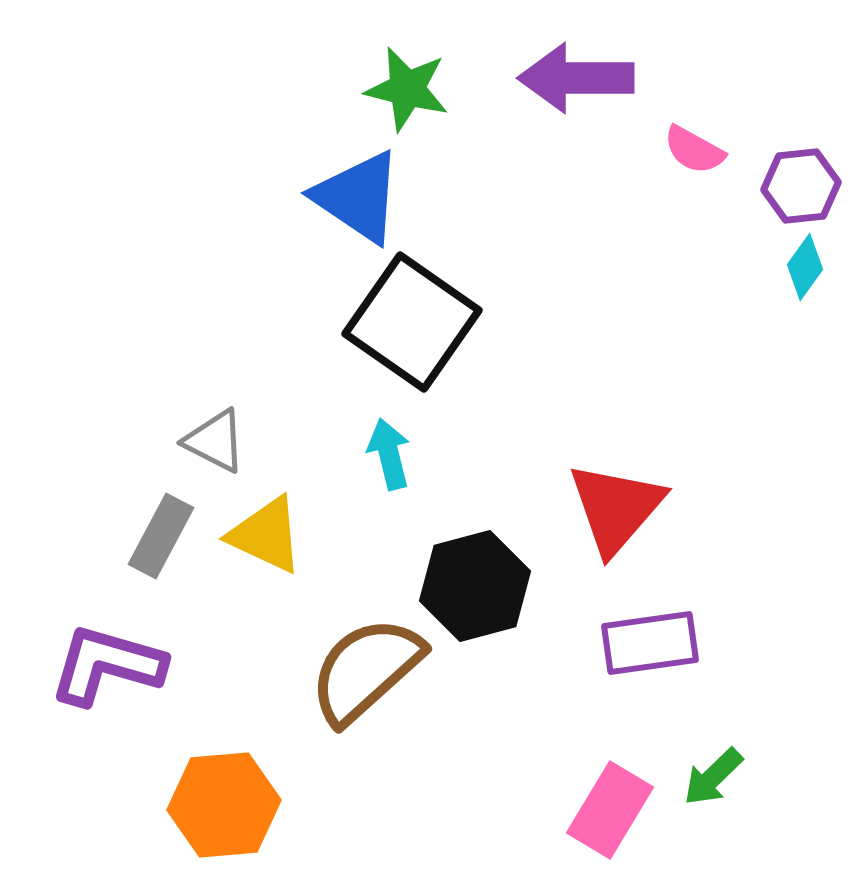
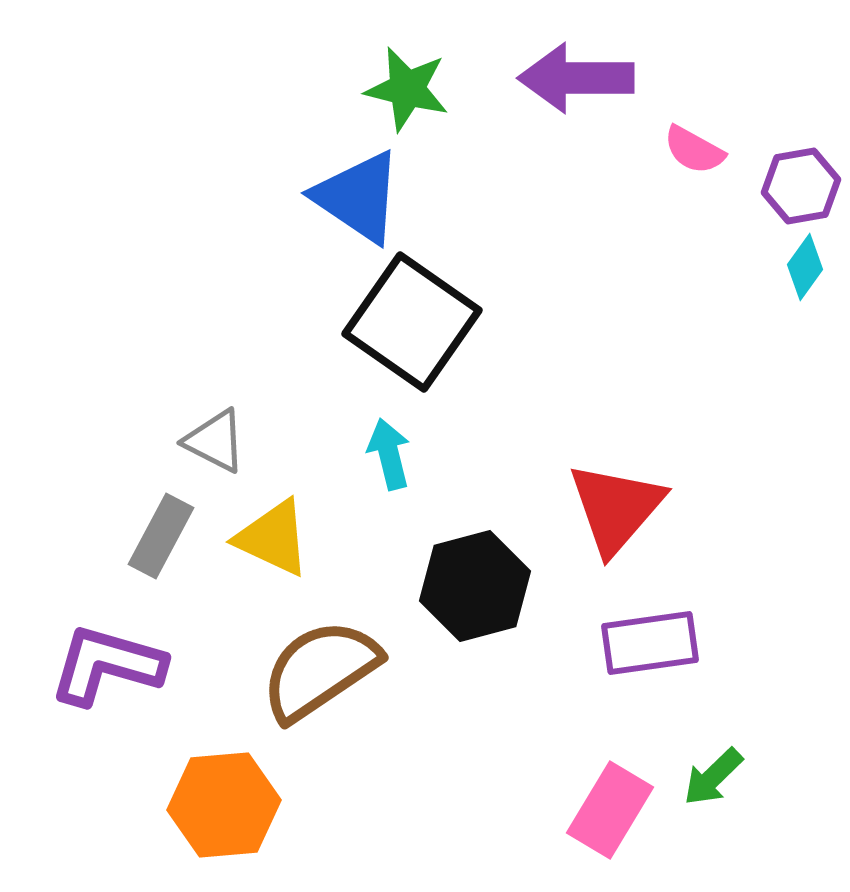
purple hexagon: rotated 4 degrees counterclockwise
yellow triangle: moved 7 px right, 3 px down
brown semicircle: moved 46 px left; rotated 8 degrees clockwise
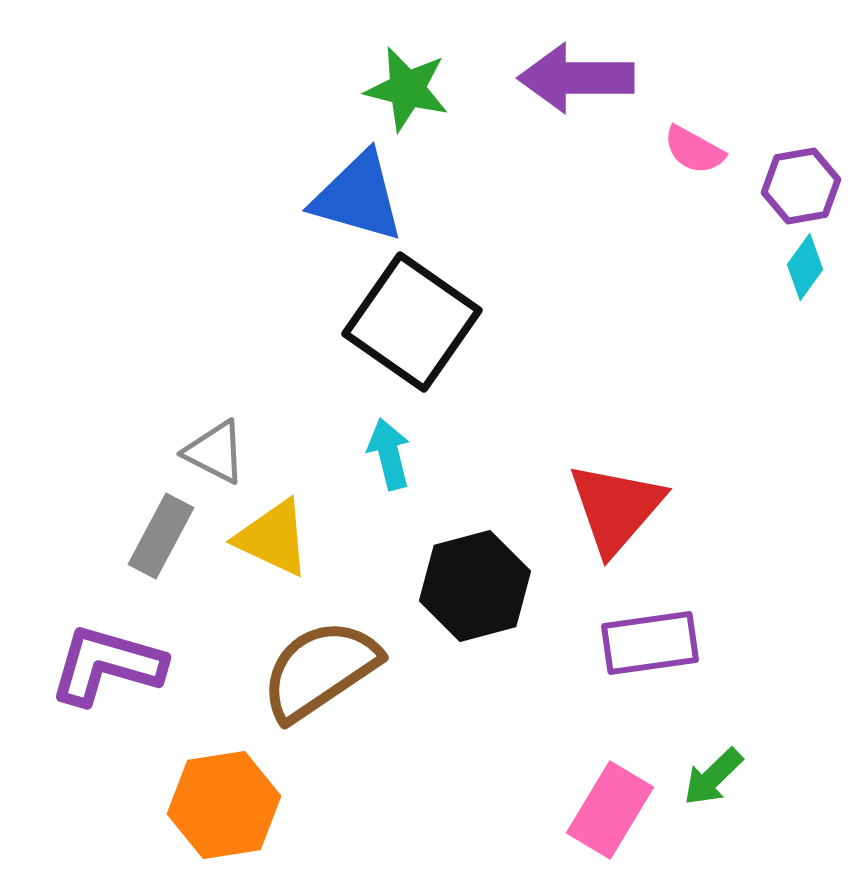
blue triangle: rotated 18 degrees counterclockwise
gray triangle: moved 11 px down
orange hexagon: rotated 4 degrees counterclockwise
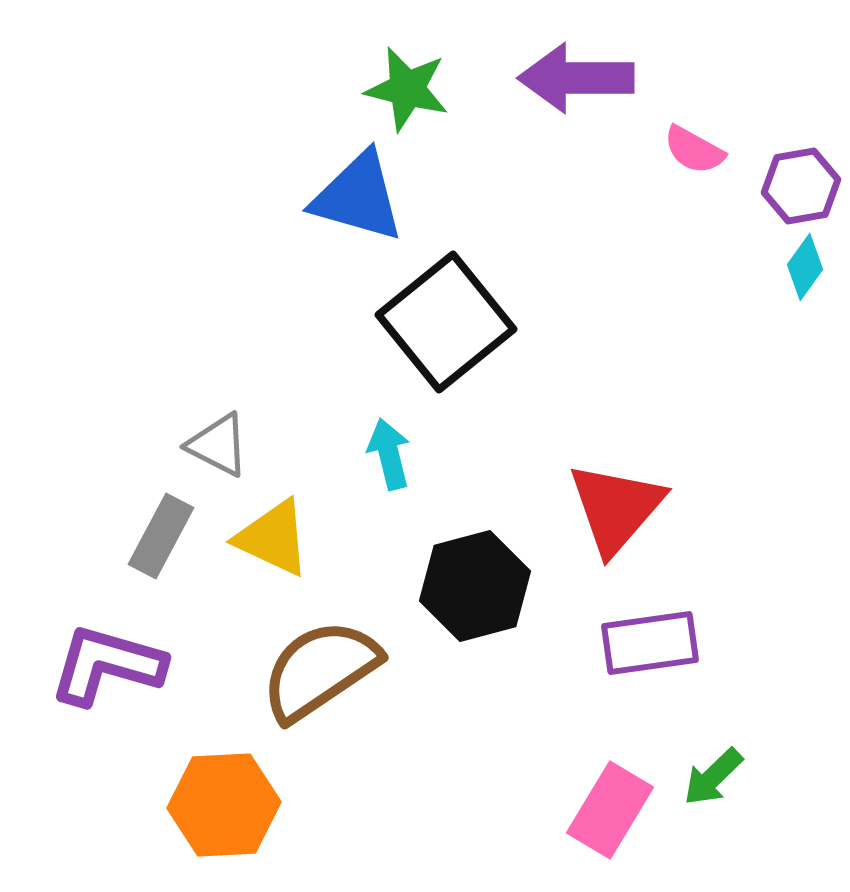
black square: moved 34 px right; rotated 16 degrees clockwise
gray triangle: moved 3 px right, 7 px up
orange hexagon: rotated 6 degrees clockwise
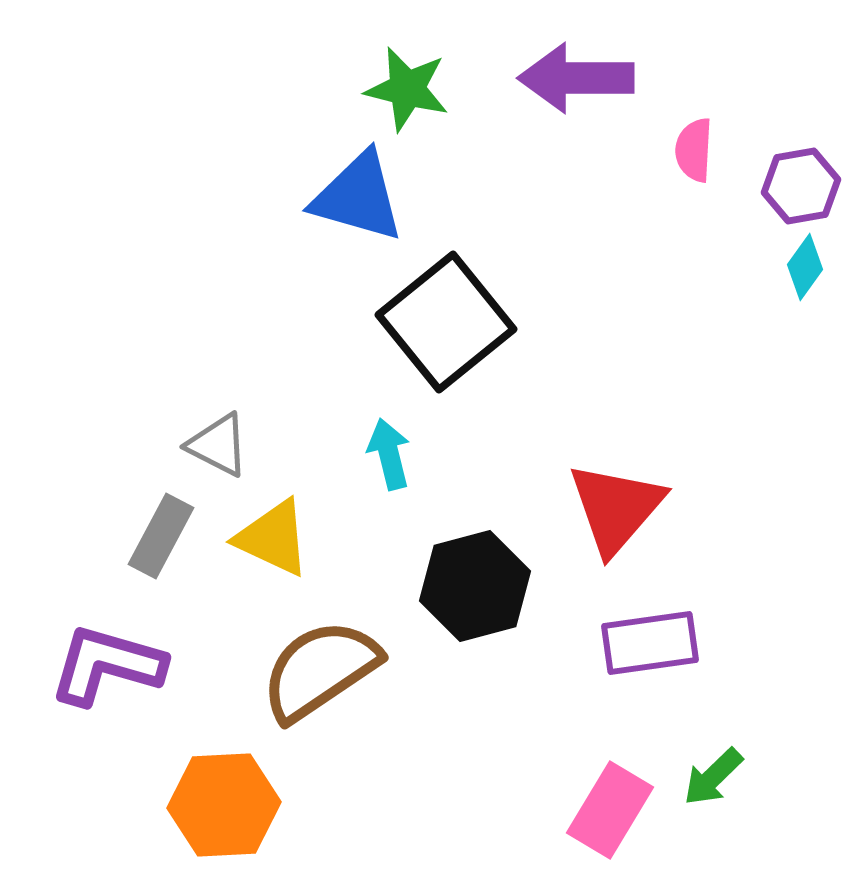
pink semicircle: rotated 64 degrees clockwise
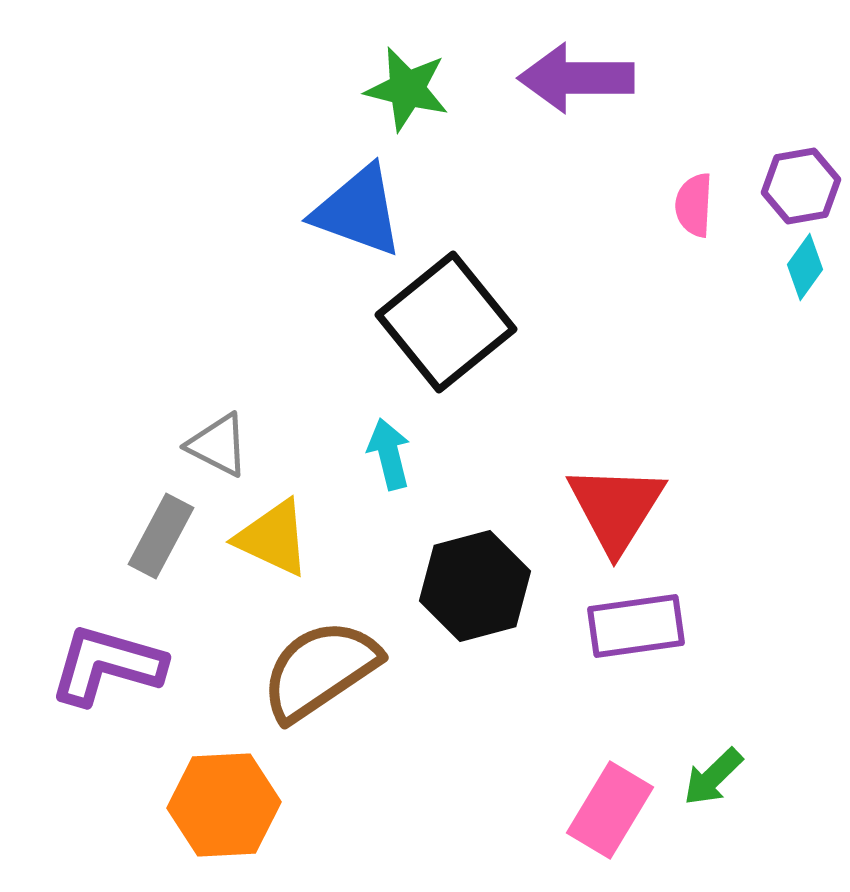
pink semicircle: moved 55 px down
blue triangle: moved 14 px down; rotated 4 degrees clockwise
red triangle: rotated 9 degrees counterclockwise
purple rectangle: moved 14 px left, 17 px up
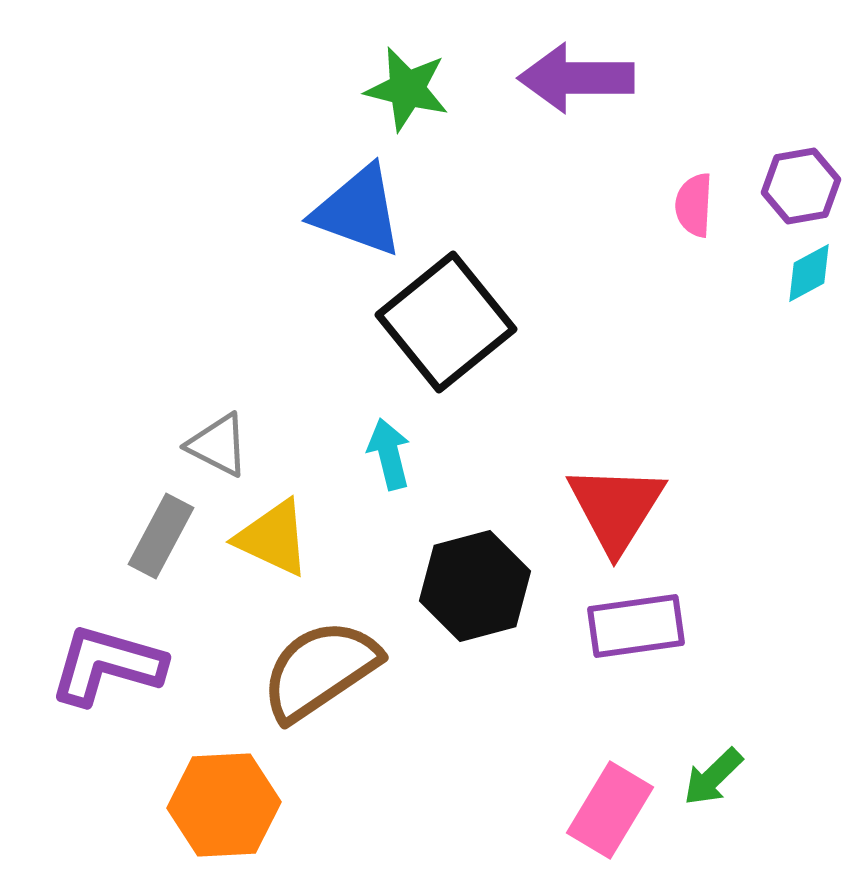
cyan diamond: moved 4 px right, 6 px down; rotated 26 degrees clockwise
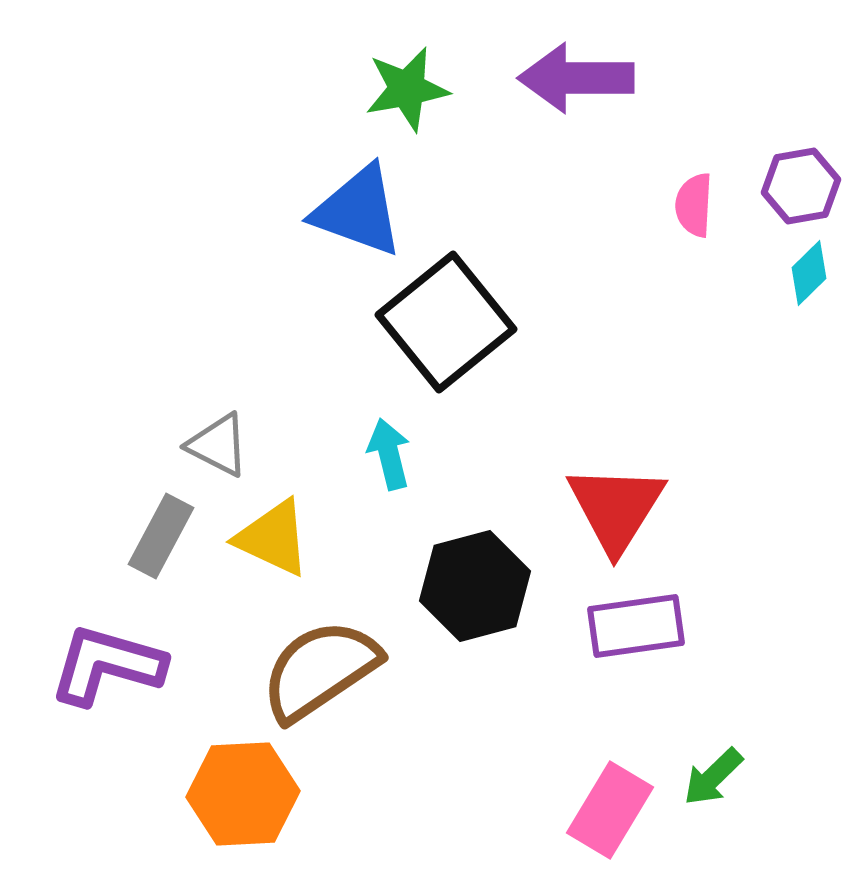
green star: rotated 24 degrees counterclockwise
cyan diamond: rotated 16 degrees counterclockwise
orange hexagon: moved 19 px right, 11 px up
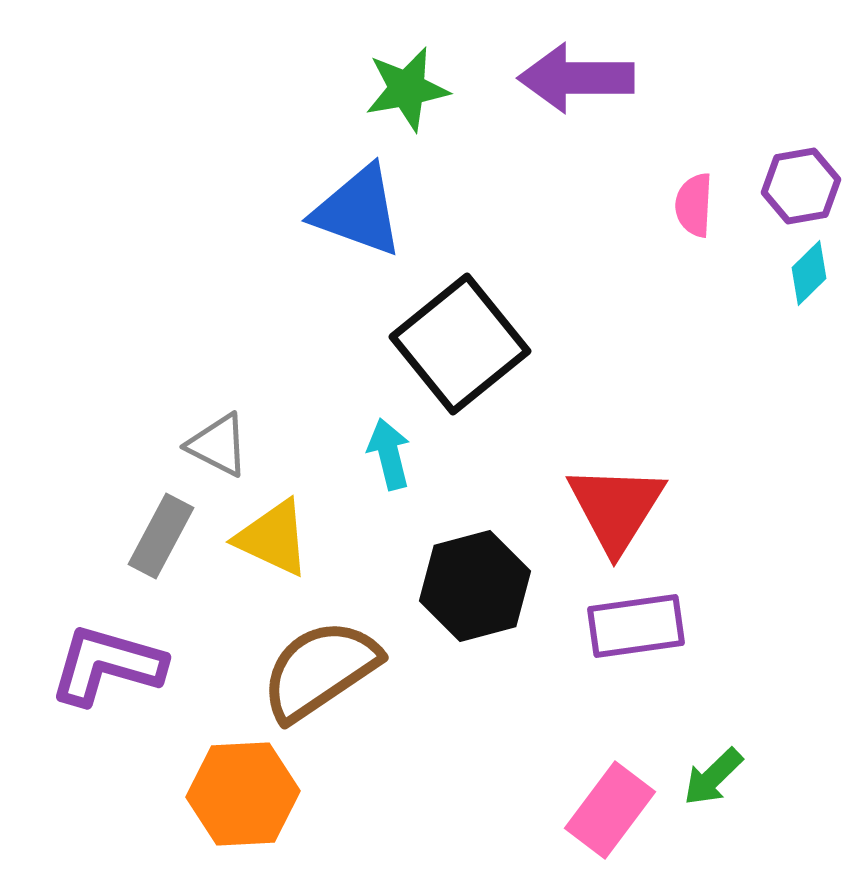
black square: moved 14 px right, 22 px down
pink rectangle: rotated 6 degrees clockwise
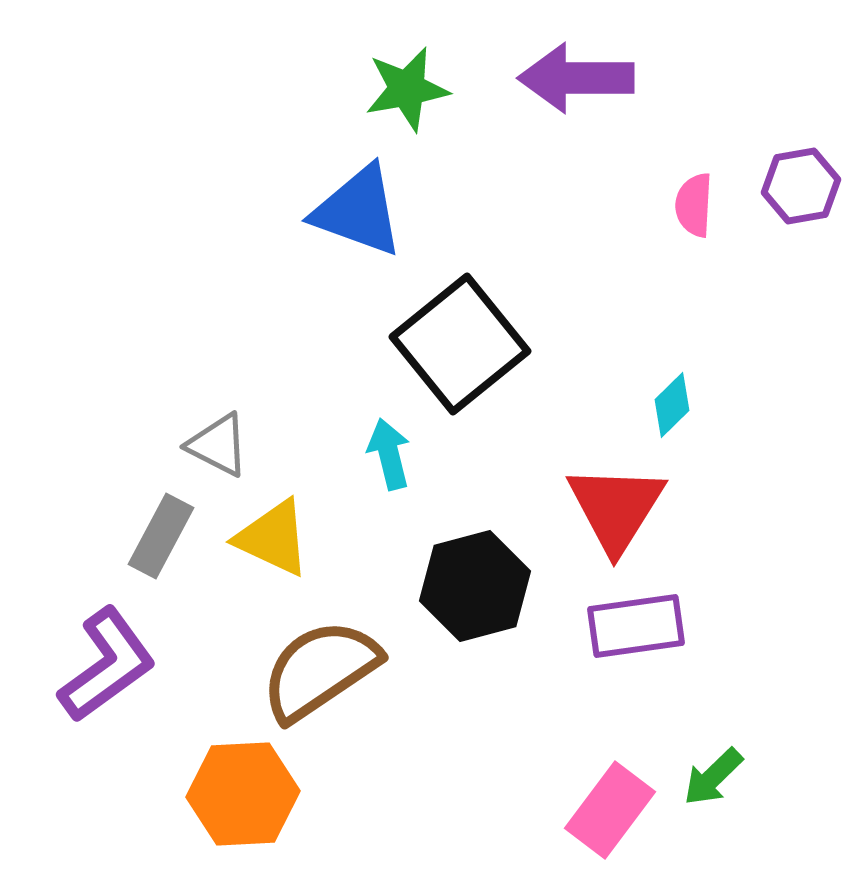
cyan diamond: moved 137 px left, 132 px down
purple L-shape: rotated 128 degrees clockwise
